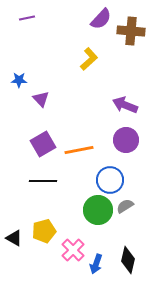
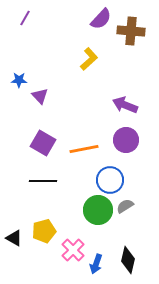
purple line: moved 2 px left; rotated 49 degrees counterclockwise
purple triangle: moved 1 px left, 3 px up
purple square: moved 1 px up; rotated 30 degrees counterclockwise
orange line: moved 5 px right, 1 px up
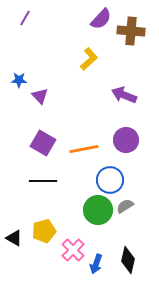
purple arrow: moved 1 px left, 10 px up
